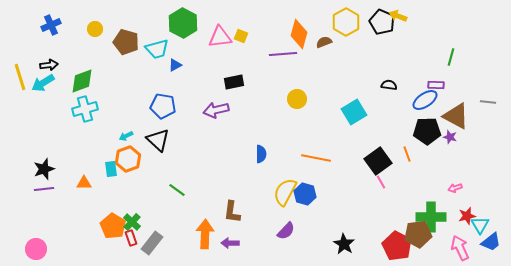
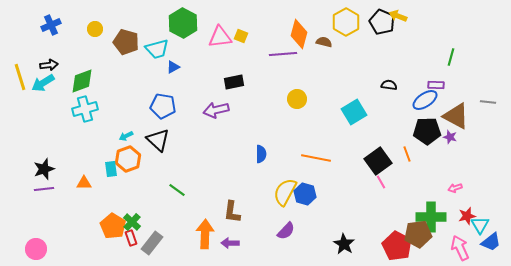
brown semicircle at (324, 42): rotated 35 degrees clockwise
blue triangle at (175, 65): moved 2 px left, 2 px down
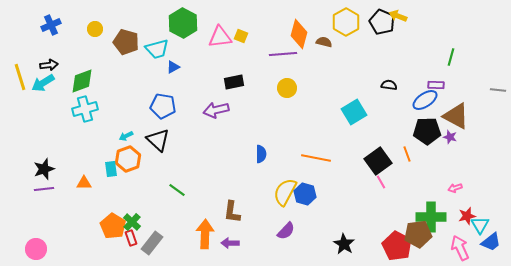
yellow circle at (297, 99): moved 10 px left, 11 px up
gray line at (488, 102): moved 10 px right, 12 px up
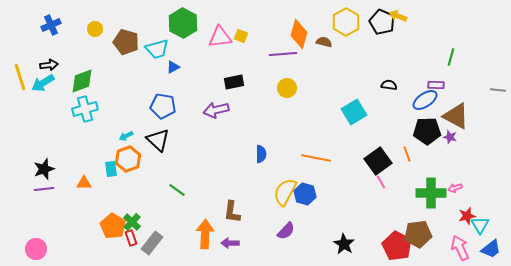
green cross at (431, 217): moved 24 px up
blue trapezoid at (491, 242): moved 7 px down
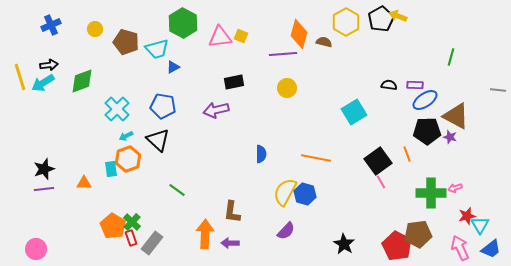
black pentagon at (382, 22): moved 1 px left, 3 px up; rotated 20 degrees clockwise
purple rectangle at (436, 85): moved 21 px left
cyan cross at (85, 109): moved 32 px right; rotated 30 degrees counterclockwise
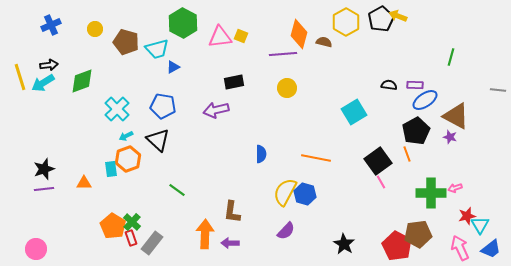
black pentagon at (427, 131): moved 11 px left; rotated 28 degrees counterclockwise
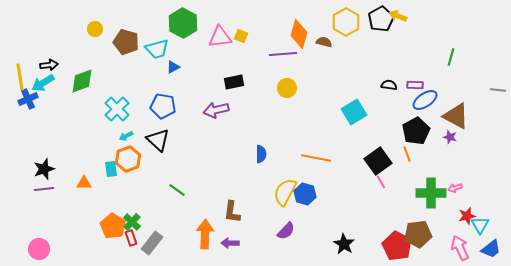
blue cross at (51, 25): moved 23 px left, 74 px down
yellow line at (20, 77): rotated 8 degrees clockwise
pink circle at (36, 249): moved 3 px right
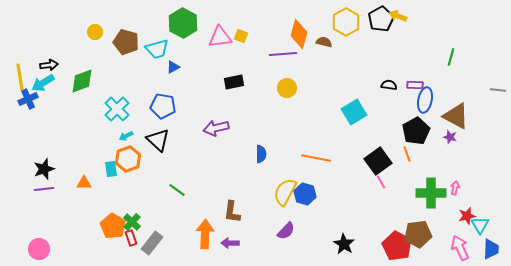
yellow circle at (95, 29): moved 3 px down
blue ellipse at (425, 100): rotated 45 degrees counterclockwise
purple arrow at (216, 110): moved 18 px down
pink arrow at (455, 188): rotated 120 degrees clockwise
blue trapezoid at (491, 249): rotated 50 degrees counterclockwise
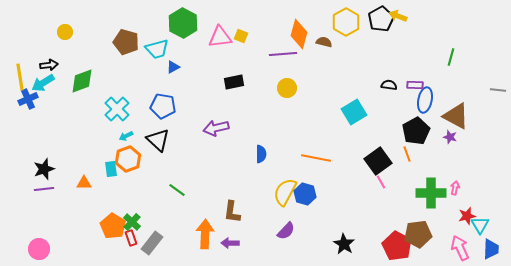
yellow circle at (95, 32): moved 30 px left
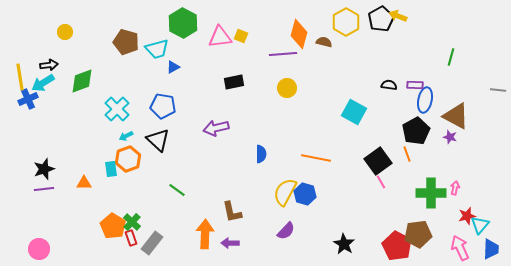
cyan square at (354, 112): rotated 30 degrees counterclockwise
brown L-shape at (232, 212): rotated 20 degrees counterclockwise
cyan triangle at (480, 225): rotated 12 degrees clockwise
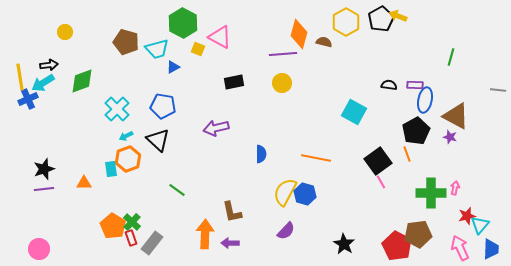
yellow square at (241, 36): moved 43 px left, 13 px down
pink triangle at (220, 37): rotated 35 degrees clockwise
yellow circle at (287, 88): moved 5 px left, 5 px up
